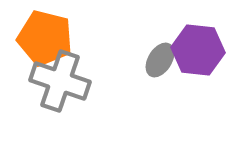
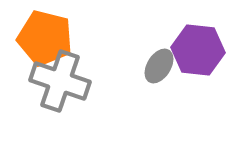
gray ellipse: moved 1 px left, 6 px down
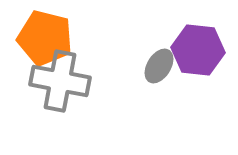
gray cross: rotated 8 degrees counterclockwise
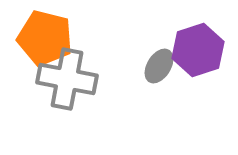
purple hexagon: rotated 24 degrees counterclockwise
gray cross: moved 7 px right, 2 px up
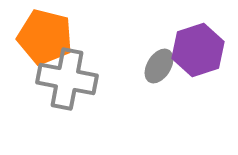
orange pentagon: moved 1 px up
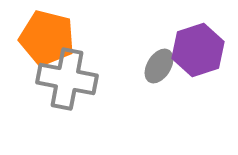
orange pentagon: moved 2 px right, 1 px down
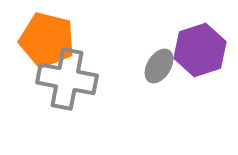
orange pentagon: moved 2 px down
purple hexagon: moved 2 px right
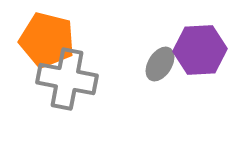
purple hexagon: rotated 15 degrees clockwise
gray ellipse: moved 1 px right, 2 px up
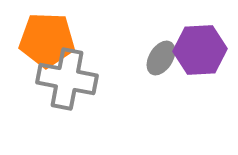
orange pentagon: rotated 12 degrees counterclockwise
gray ellipse: moved 1 px right, 6 px up
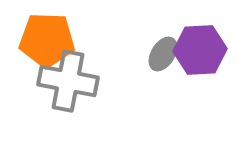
gray ellipse: moved 2 px right, 4 px up
gray cross: moved 1 px right, 2 px down
